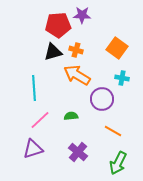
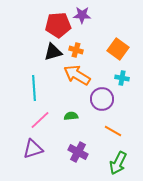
orange square: moved 1 px right, 1 px down
purple cross: rotated 12 degrees counterclockwise
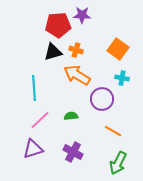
purple cross: moved 5 px left
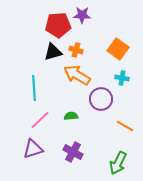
purple circle: moved 1 px left
orange line: moved 12 px right, 5 px up
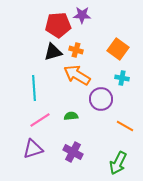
pink line: rotated 10 degrees clockwise
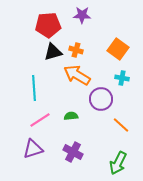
red pentagon: moved 10 px left
orange line: moved 4 px left, 1 px up; rotated 12 degrees clockwise
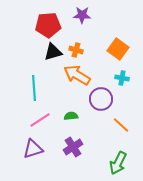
purple cross: moved 5 px up; rotated 30 degrees clockwise
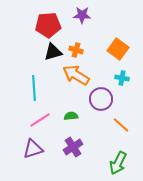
orange arrow: moved 1 px left
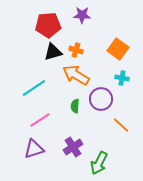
cyan line: rotated 60 degrees clockwise
green semicircle: moved 4 px right, 10 px up; rotated 80 degrees counterclockwise
purple triangle: moved 1 px right
green arrow: moved 19 px left
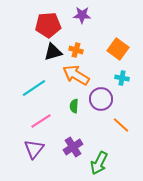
green semicircle: moved 1 px left
pink line: moved 1 px right, 1 px down
purple triangle: rotated 35 degrees counterclockwise
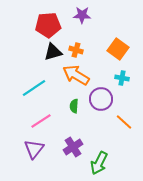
orange line: moved 3 px right, 3 px up
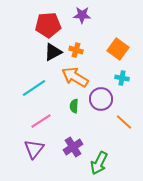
black triangle: rotated 12 degrees counterclockwise
orange arrow: moved 1 px left, 2 px down
